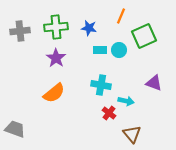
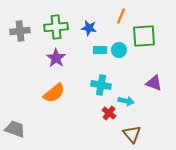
green square: rotated 20 degrees clockwise
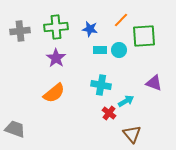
orange line: moved 4 px down; rotated 21 degrees clockwise
blue star: moved 1 px right, 1 px down
cyan arrow: rotated 42 degrees counterclockwise
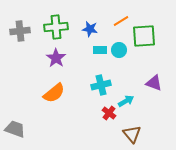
orange line: moved 1 px down; rotated 14 degrees clockwise
cyan cross: rotated 24 degrees counterclockwise
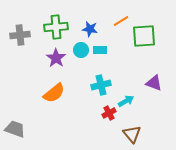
gray cross: moved 4 px down
cyan circle: moved 38 px left
red cross: rotated 24 degrees clockwise
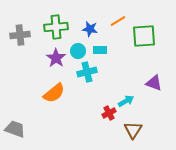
orange line: moved 3 px left
cyan circle: moved 3 px left, 1 px down
cyan cross: moved 14 px left, 13 px up
brown triangle: moved 1 px right, 4 px up; rotated 12 degrees clockwise
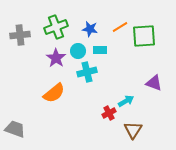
orange line: moved 2 px right, 6 px down
green cross: rotated 15 degrees counterclockwise
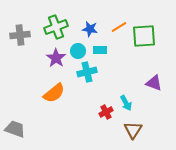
orange line: moved 1 px left
cyan arrow: moved 2 px down; rotated 91 degrees clockwise
red cross: moved 3 px left, 1 px up
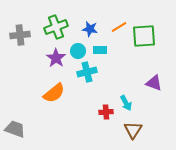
red cross: rotated 24 degrees clockwise
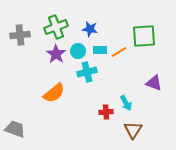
orange line: moved 25 px down
purple star: moved 4 px up
